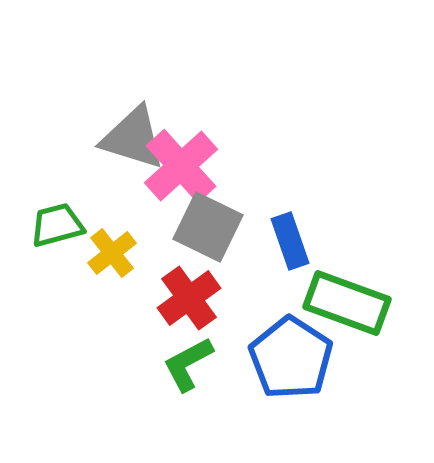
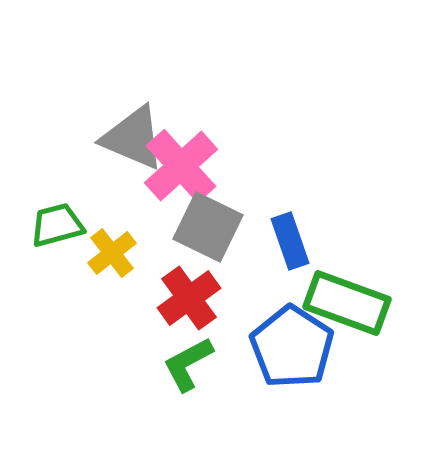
gray triangle: rotated 6 degrees clockwise
blue pentagon: moved 1 px right, 11 px up
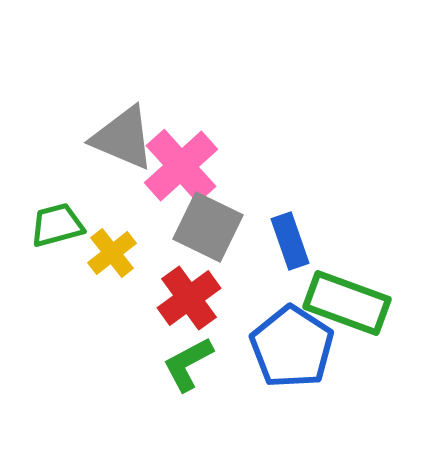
gray triangle: moved 10 px left
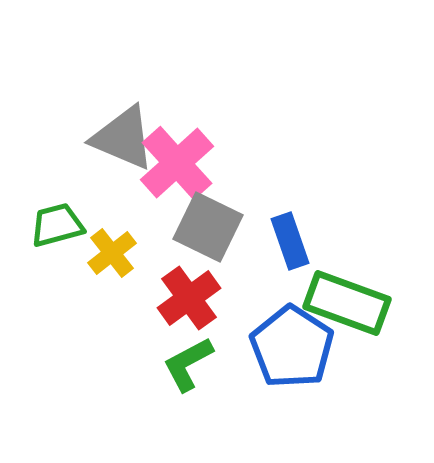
pink cross: moved 4 px left, 3 px up
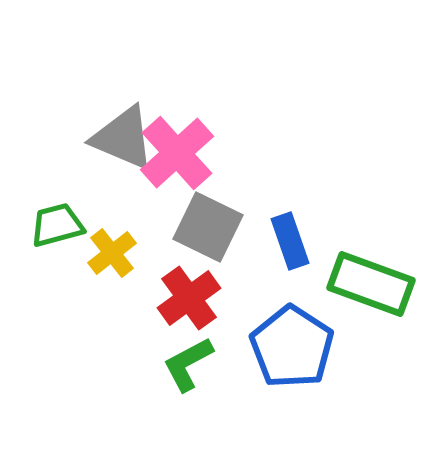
pink cross: moved 10 px up
green rectangle: moved 24 px right, 19 px up
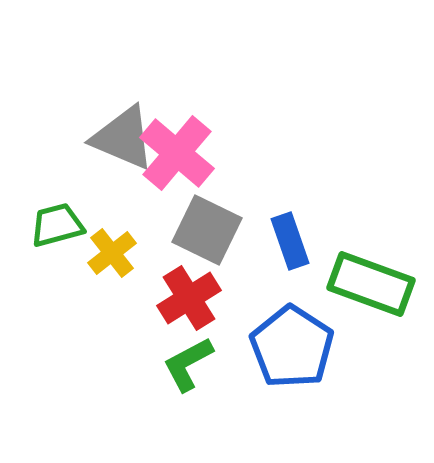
pink cross: rotated 8 degrees counterclockwise
gray square: moved 1 px left, 3 px down
red cross: rotated 4 degrees clockwise
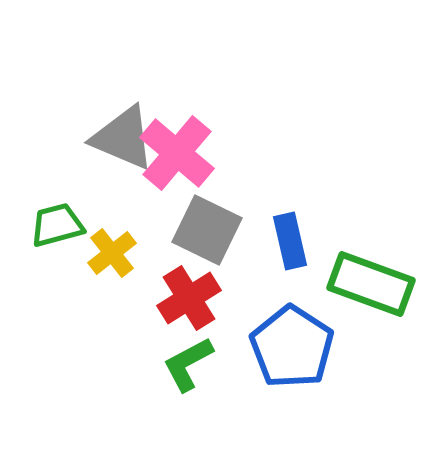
blue rectangle: rotated 6 degrees clockwise
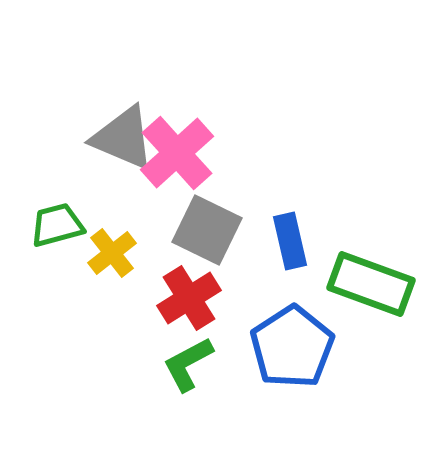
pink cross: rotated 8 degrees clockwise
blue pentagon: rotated 6 degrees clockwise
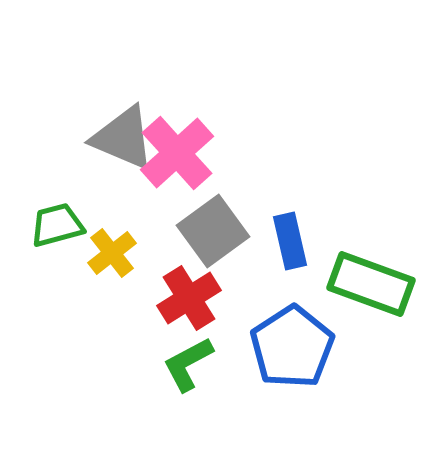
gray square: moved 6 px right, 1 px down; rotated 28 degrees clockwise
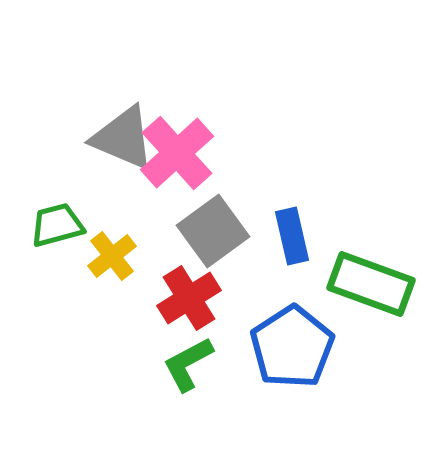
blue rectangle: moved 2 px right, 5 px up
yellow cross: moved 3 px down
